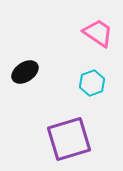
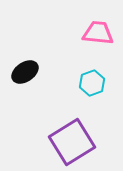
pink trapezoid: rotated 28 degrees counterclockwise
purple square: moved 3 px right, 3 px down; rotated 15 degrees counterclockwise
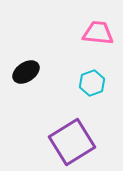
black ellipse: moved 1 px right
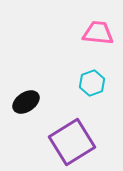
black ellipse: moved 30 px down
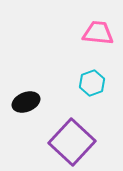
black ellipse: rotated 12 degrees clockwise
purple square: rotated 15 degrees counterclockwise
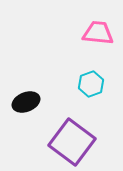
cyan hexagon: moved 1 px left, 1 px down
purple square: rotated 6 degrees counterclockwise
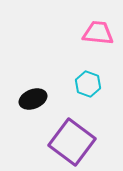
cyan hexagon: moved 3 px left; rotated 20 degrees counterclockwise
black ellipse: moved 7 px right, 3 px up
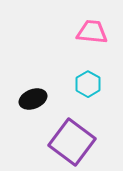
pink trapezoid: moved 6 px left, 1 px up
cyan hexagon: rotated 10 degrees clockwise
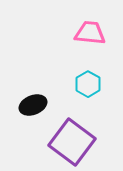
pink trapezoid: moved 2 px left, 1 px down
black ellipse: moved 6 px down
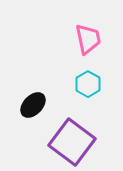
pink trapezoid: moved 2 px left, 6 px down; rotated 72 degrees clockwise
black ellipse: rotated 24 degrees counterclockwise
